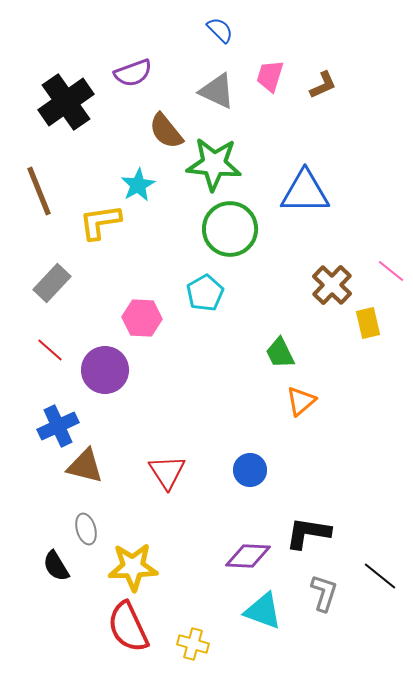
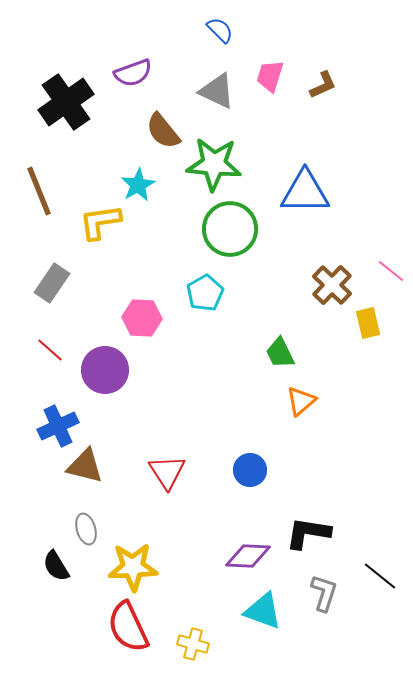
brown semicircle: moved 3 px left
gray rectangle: rotated 9 degrees counterclockwise
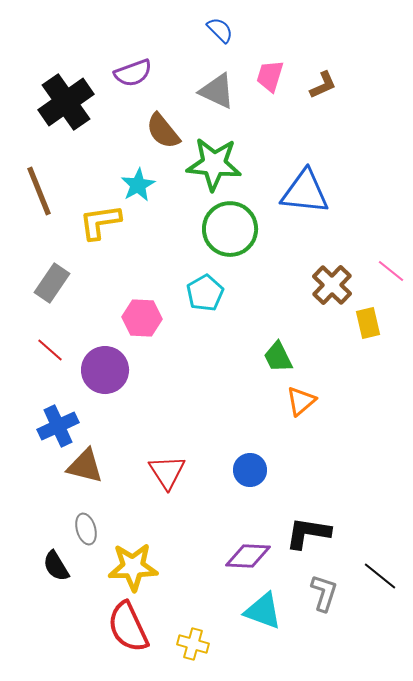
blue triangle: rotated 6 degrees clockwise
green trapezoid: moved 2 px left, 4 px down
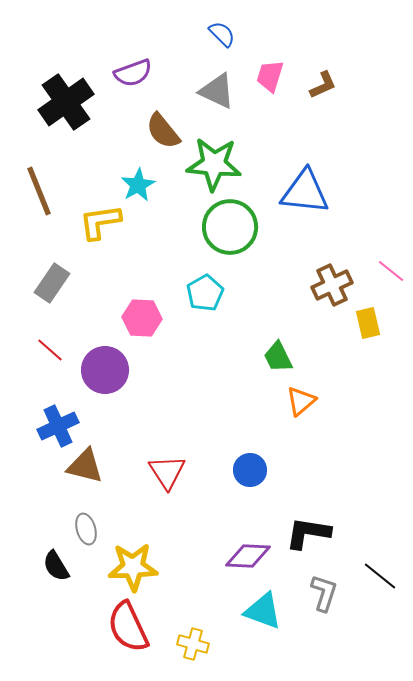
blue semicircle: moved 2 px right, 4 px down
green circle: moved 2 px up
brown cross: rotated 21 degrees clockwise
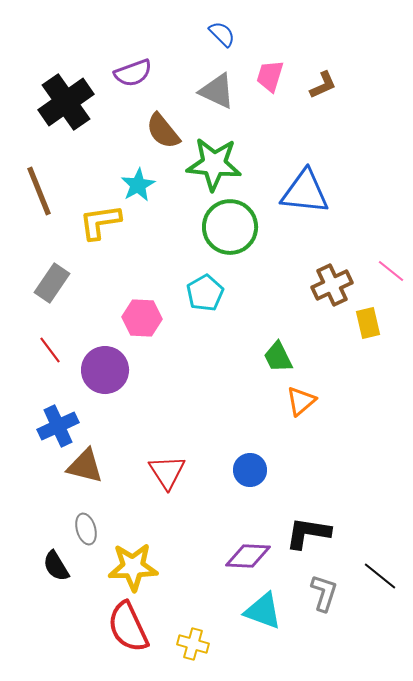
red line: rotated 12 degrees clockwise
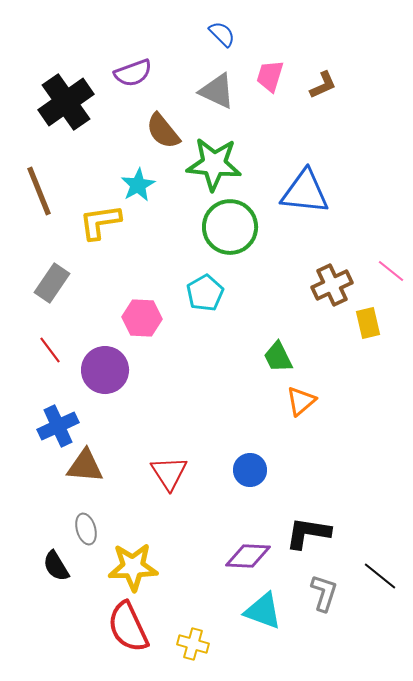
brown triangle: rotated 9 degrees counterclockwise
red triangle: moved 2 px right, 1 px down
